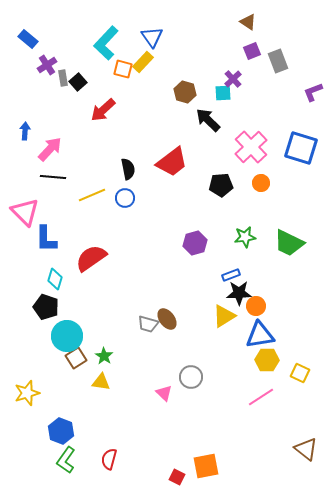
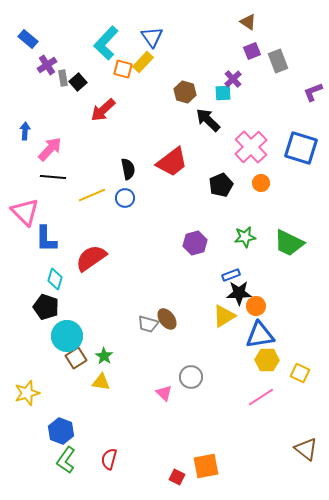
black pentagon at (221, 185): rotated 20 degrees counterclockwise
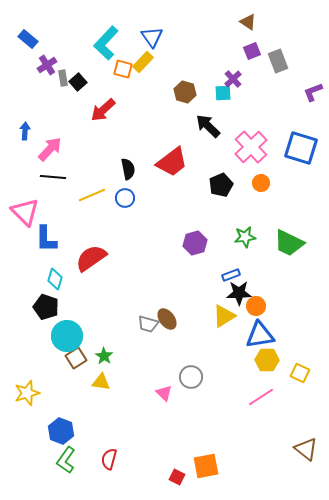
black arrow at (208, 120): moved 6 px down
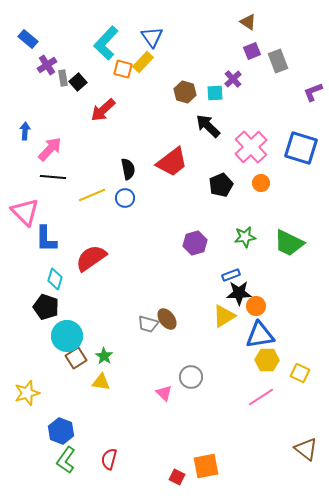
cyan square at (223, 93): moved 8 px left
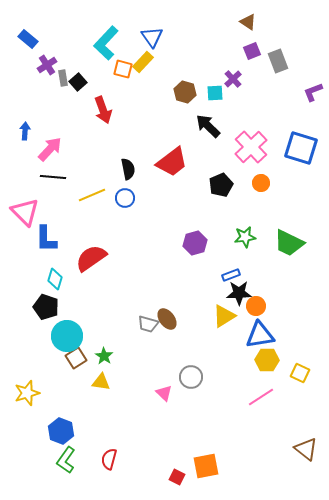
red arrow at (103, 110): rotated 68 degrees counterclockwise
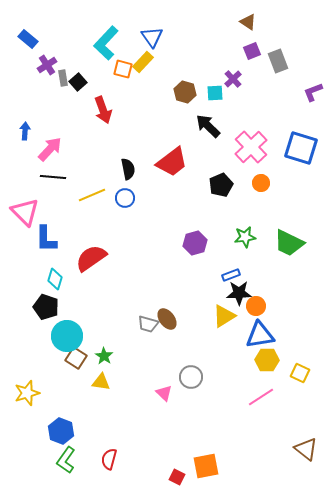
brown square at (76, 358): rotated 25 degrees counterclockwise
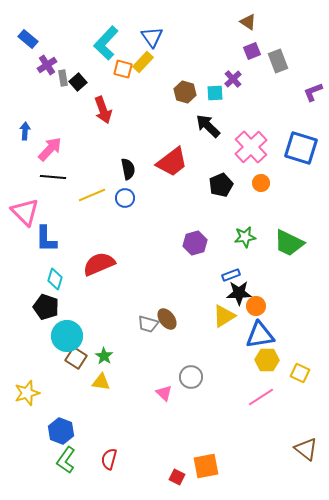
red semicircle at (91, 258): moved 8 px right, 6 px down; rotated 12 degrees clockwise
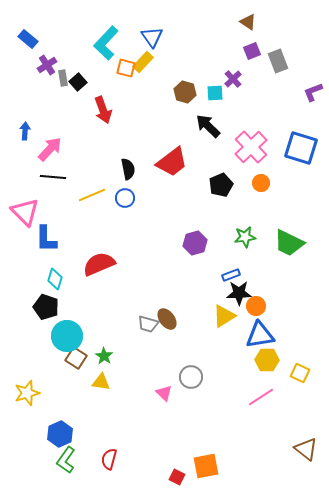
orange square at (123, 69): moved 3 px right, 1 px up
blue hexagon at (61, 431): moved 1 px left, 3 px down; rotated 15 degrees clockwise
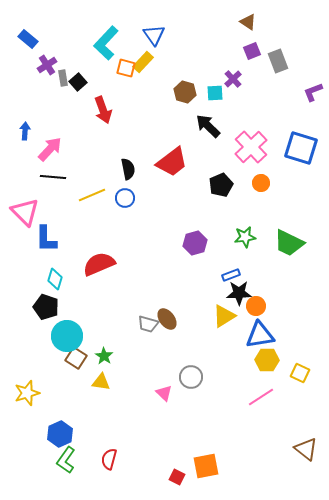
blue triangle at (152, 37): moved 2 px right, 2 px up
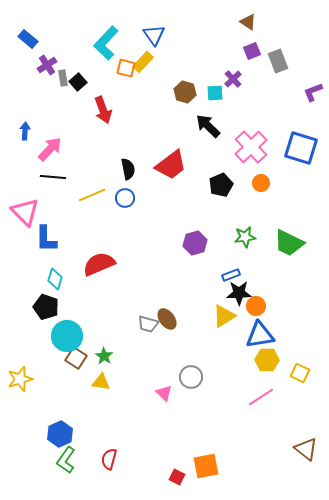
red trapezoid at (172, 162): moved 1 px left, 3 px down
yellow star at (27, 393): moved 7 px left, 14 px up
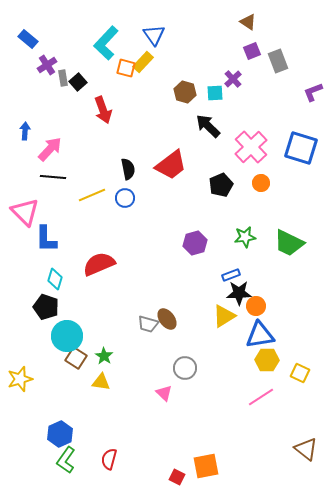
gray circle at (191, 377): moved 6 px left, 9 px up
